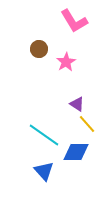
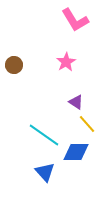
pink L-shape: moved 1 px right, 1 px up
brown circle: moved 25 px left, 16 px down
purple triangle: moved 1 px left, 2 px up
blue triangle: moved 1 px right, 1 px down
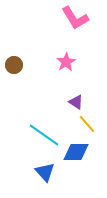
pink L-shape: moved 2 px up
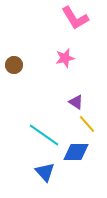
pink star: moved 1 px left, 4 px up; rotated 18 degrees clockwise
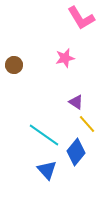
pink L-shape: moved 6 px right
blue diamond: rotated 52 degrees counterclockwise
blue triangle: moved 2 px right, 2 px up
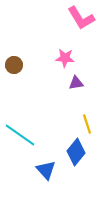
pink star: rotated 18 degrees clockwise
purple triangle: moved 19 px up; rotated 42 degrees counterclockwise
yellow line: rotated 24 degrees clockwise
cyan line: moved 24 px left
blue triangle: moved 1 px left
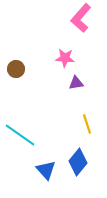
pink L-shape: rotated 72 degrees clockwise
brown circle: moved 2 px right, 4 px down
blue diamond: moved 2 px right, 10 px down
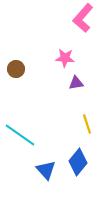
pink L-shape: moved 2 px right
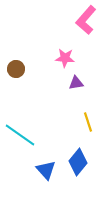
pink L-shape: moved 3 px right, 2 px down
yellow line: moved 1 px right, 2 px up
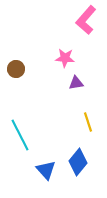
cyan line: rotated 28 degrees clockwise
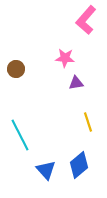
blue diamond: moved 1 px right, 3 px down; rotated 12 degrees clockwise
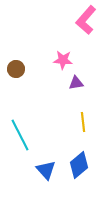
pink star: moved 2 px left, 2 px down
yellow line: moved 5 px left; rotated 12 degrees clockwise
